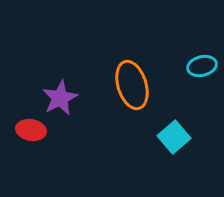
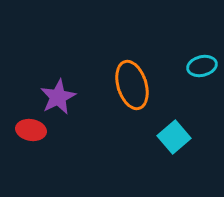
purple star: moved 2 px left, 1 px up
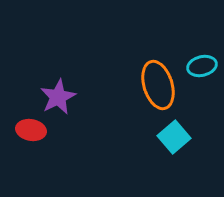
orange ellipse: moved 26 px right
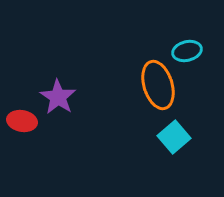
cyan ellipse: moved 15 px left, 15 px up
purple star: rotated 12 degrees counterclockwise
red ellipse: moved 9 px left, 9 px up
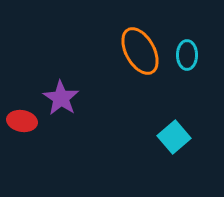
cyan ellipse: moved 4 px down; rotated 76 degrees counterclockwise
orange ellipse: moved 18 px left, 34 px up; rotated 12 degrees counterclockwise
purple star: moved 3 px right, 1 px down
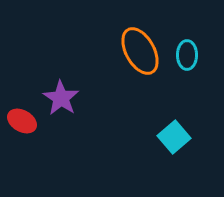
red ellipse: rotated 20 degrees clockwise
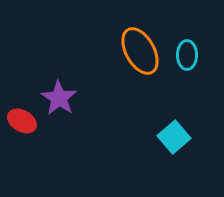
purple star: moved 2 px left
